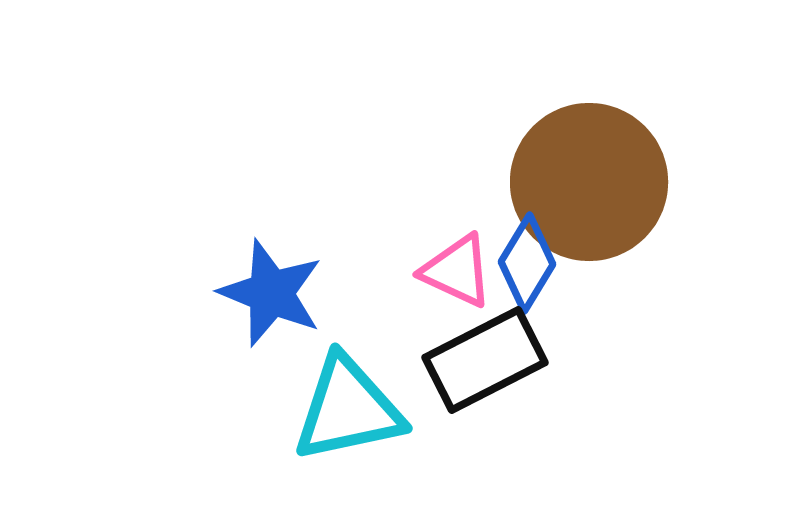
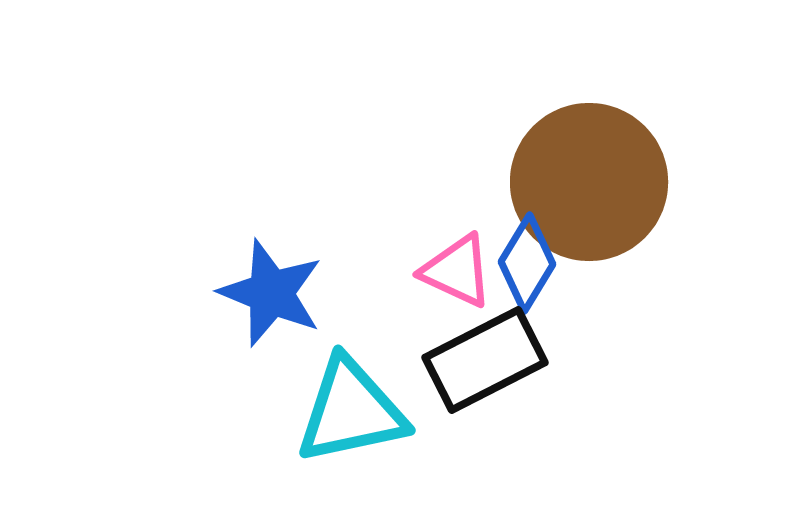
cyan triangle: moved 3 px right, 2 px down
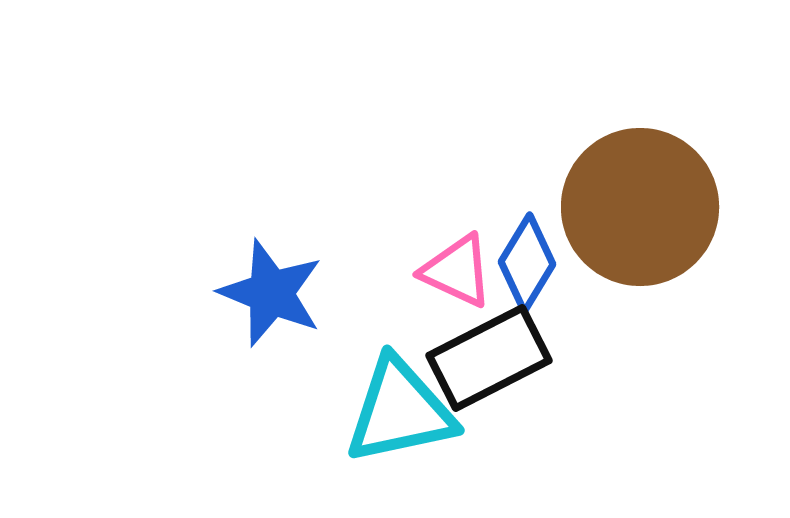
brown circle: moved 51 px right, 25 px down
black rectangle: moved 4 px right, 2 px up
cyan triangle: moved 49 px right
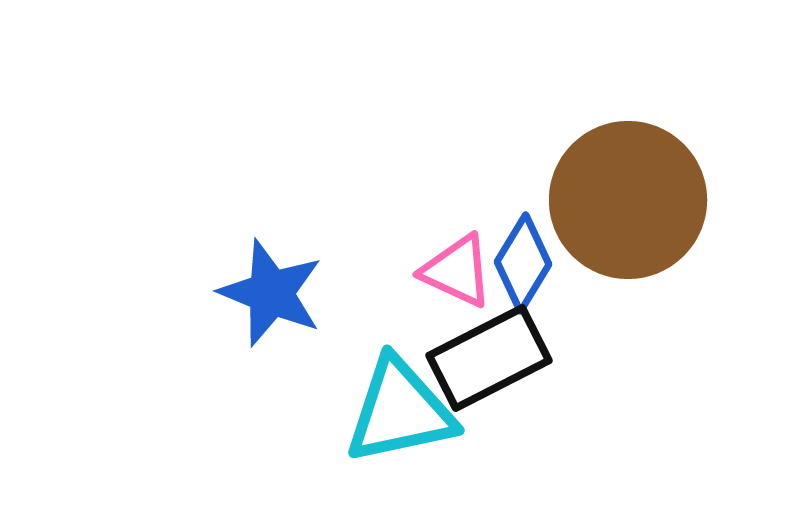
brown circle: moved 12 px left, 7 px up
blue diamond: moved 4 px left
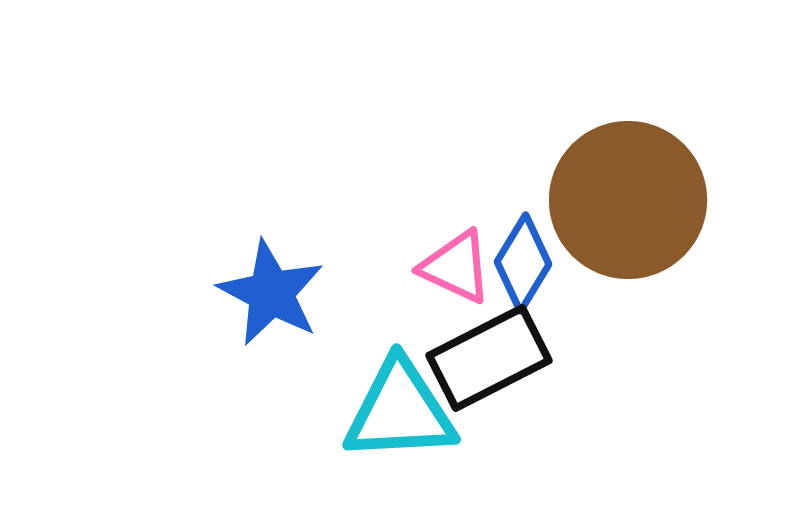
pink triangle: moved 1 px left, 4 px up
blue star: rotated 6 degrees clockwise
cyan triangle: rotated 9 degrees clockwise
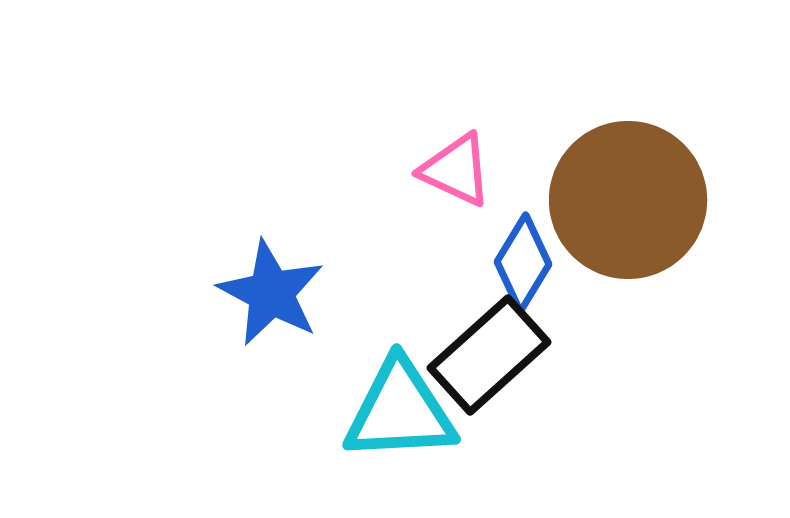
pink triangle: moved 97 px up
black rectangle: moved 3 px up; rotated 15 degrees counterclockwise
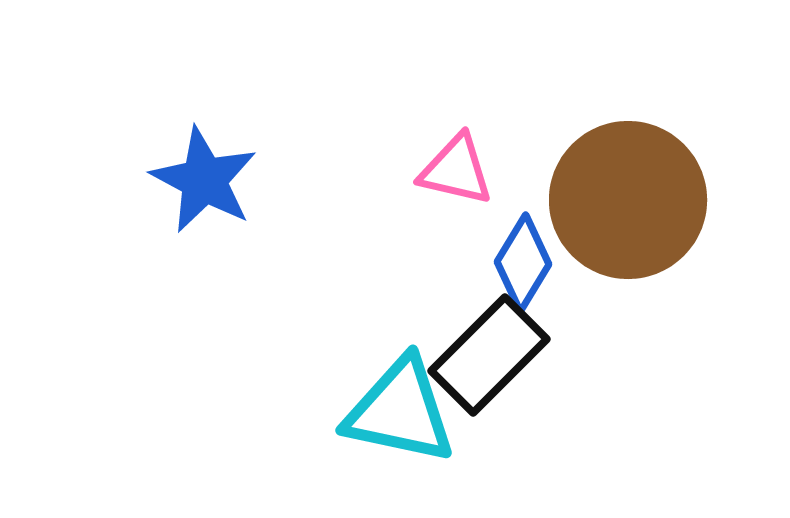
pink triangle: rotated 12 degrees counterclockwise
blue star: moved 67 px left, 113 px up
black rectangle: rotated 3 degrees counterclockwise
cyan triangle: rotated 15 degrees clockwise
